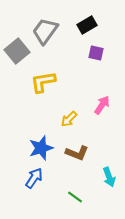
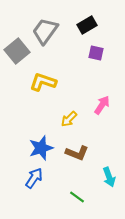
yellow L-shape: rotated 28 degrees clockwise
green line: moved 2 px right
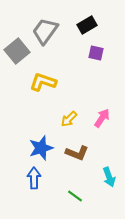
pink arrow: moved 13 px down
blue arrow: rotated 35 degrees counterclockwise
green line: moved 2 px left, 1 px up
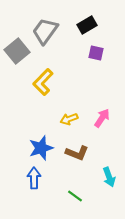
yellow L-shape: rotated 64 degrees counterclockwise
yellow arrow: rotated 24 degrees clockwise
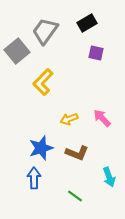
black rectangle: moved 2 px up
pink arrow: rotated 78 degrees counterclockwise
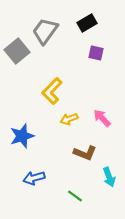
yellow L-shape: moved 9 px right, 9 px down
blue star: moved 19 px left, 12 px up
brown L-shape: moved 8 px right
blue arrow: rotated 105 degrees counterclockwise
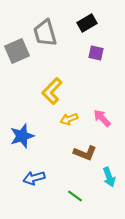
gray trapezoid: moved 2 px down; rotated 52 degrees counterclockwise
gray square: rotated 15 degrees clockwise
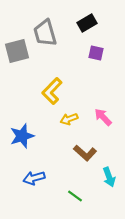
gray square: rotated 10 degrees clockwise
pink arrow: moved 1 px right, 1 px up
brown L-shape: rotated 20 degrees clockwise
